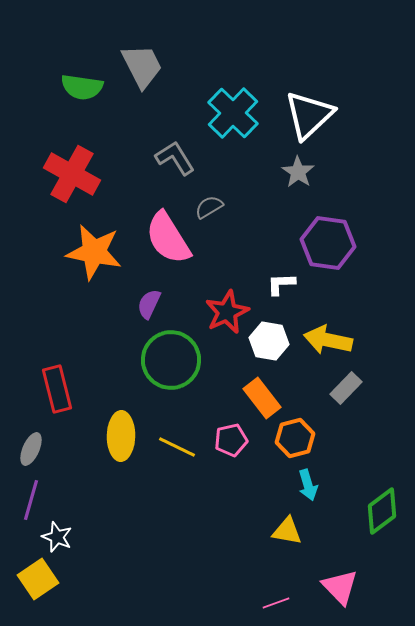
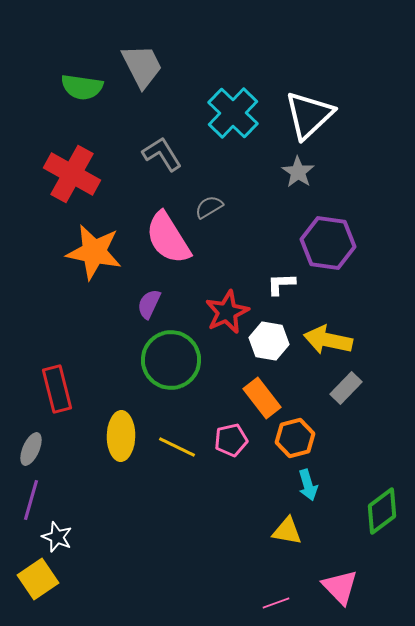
gray L-shape: moved 13 px left, 4 px up
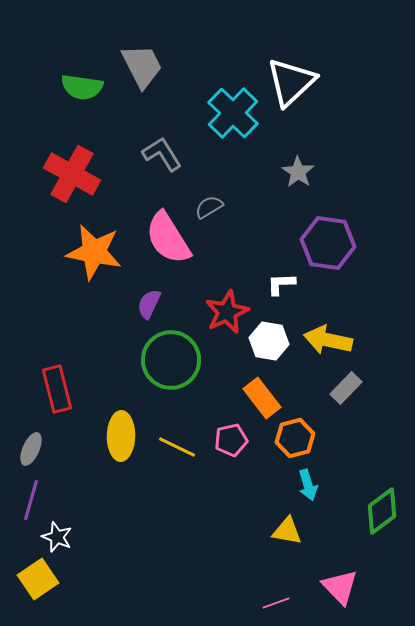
white triangle: moved 18 px left, 33 px up
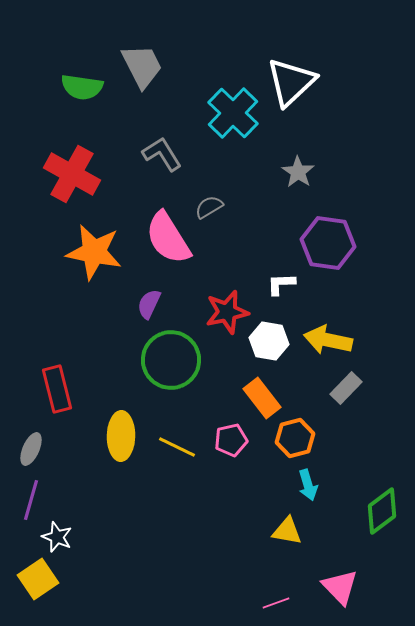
red star: rotated 12 degrees clockwise
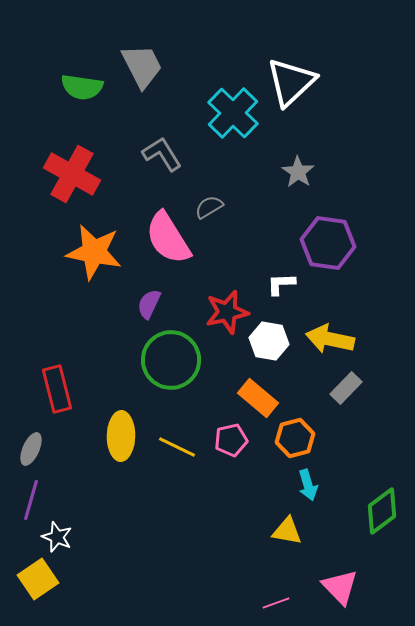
yellow arrow: moved 2 px right, 1 px up
orange rectangle: moved 4 px left; rotated 12 degrees counterclockwise
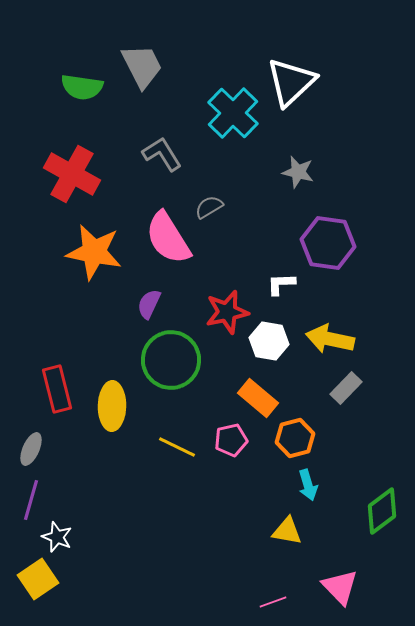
gray star: rotated 20 degrees counterclockwise
yellow ellipse: moved 9 px left, 30 px up
pink line: moved 3 px left, 1 px up
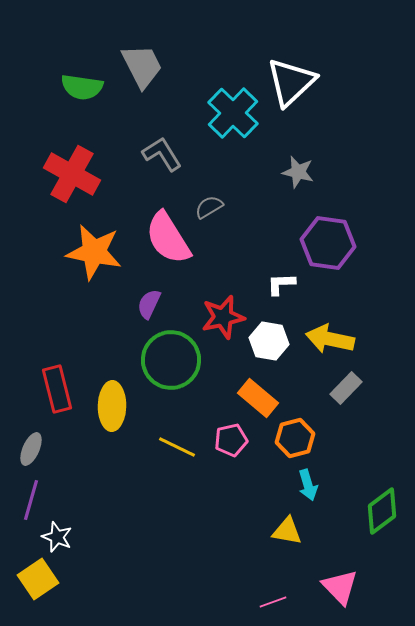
red star: moved 4 px left, 5 px down
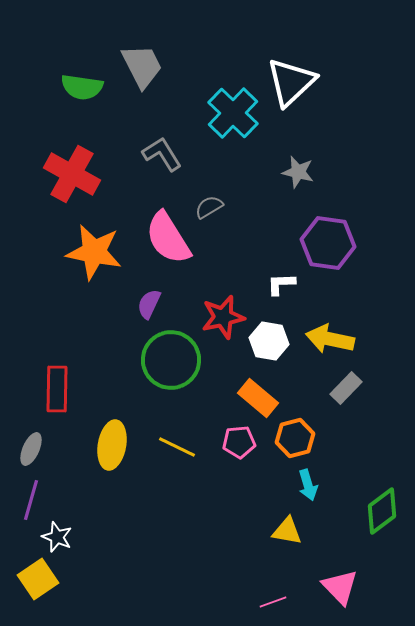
red rectangle: rotated 15 degrees clockwise
yellow ellipse: moved 39 px down; rotated 9 degrees clockwise
pink pentagon: moved 8 px right, 2 px down; rotated 8 degrees clockwise
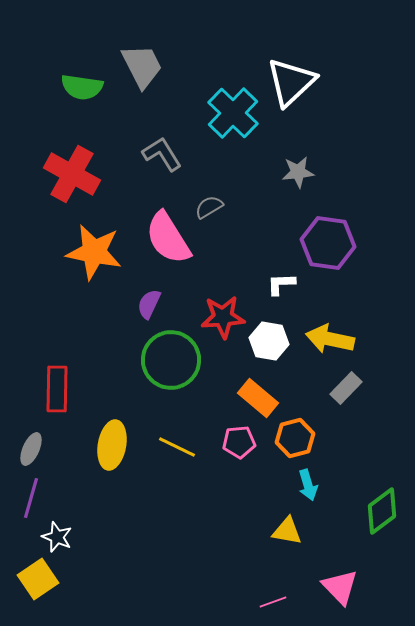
gray star: rotated 20 degrees counterclockwise
red star: rotated 9 degrees clockwise
purple line: moved 2 px up
